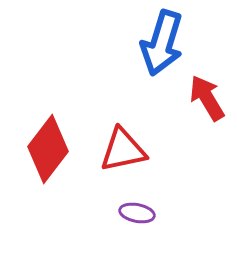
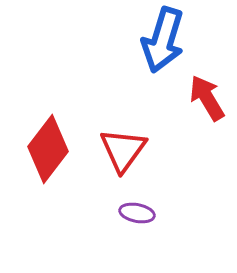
blue arrow: moved 1 px right, 3 px up
red triangle: rotated 42 degrees counterclockwise
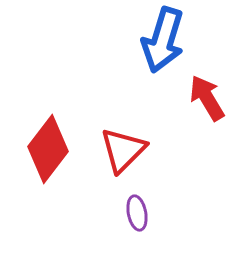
red triangle: rotated 9 degrees clockwise
purple ellipse: rotated 68 degrees clockwise
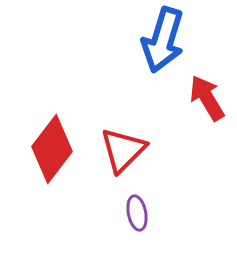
red diamond: moved 4 px right
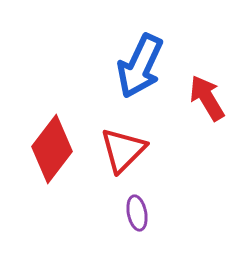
blue arrow: moved 23 px left, 26 px down; rotated 8 degrees clockwise
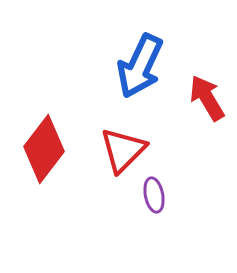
red diamond: moved 8 px left
purple ellipse: moved 17 px right, 18 px up
